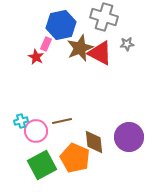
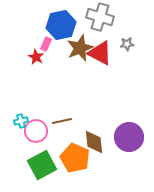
gray cross: moved 4 px left
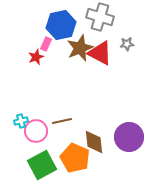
red star: rotated 21 degrees clockwise
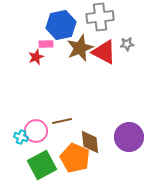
gray cross: rotated 24 degrees counterclockwise
pink rectangle: rotated 64 degrees clockwise
red triangle: moved 4 px right, 1 px up
cyan cross: moved 16 px down; rotated 32 degrees clockwise
brown diamond: moved 4 px left
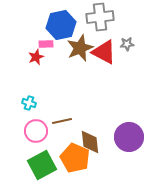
cyan cross: moved 8 px right, 34 px up
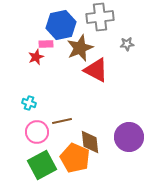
red triangle: moved 8 px left, 18 px down
pink circle: moved 1 px right, 1 px down
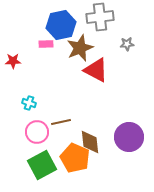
red star: moved 23 px left, 4 px down; rotated 21 degrees clockwise
brown line: moved 1 px left, 1 px down
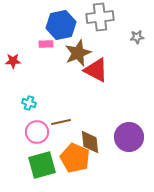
gray star: moved 10 px right, 7 px up
brown star: moved 2 px left, 5 px down
green square: rotated 12 degrees clockwise
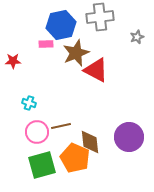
gray star: rotated 16 degrees counterclockwise
brown star: moved 2 px left
brown line: moved 4 px down
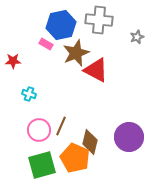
gray cross: moved 1 px left, 3 px down; rotated 12 degrees clockwise
pink rectangle: rotated 32 degrees clockwise
cyan cross: moved 9 px up
brown line: rotated 54 degrees counterclockwise
pink circle: moved 2 px right, 2 px up
brown diamond: rotated 20 degrees clockwise
